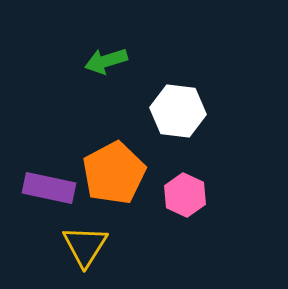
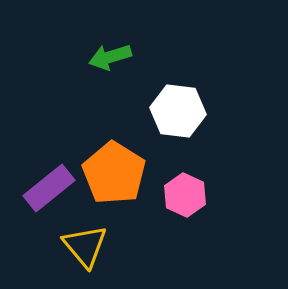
green arrow: moved 4 px right, 4 px up
orange pentagon: rotated 12 degrees counterclockwise
purple rectangle: rotated 51 degrees counterclockwise
yellow triangle: rotated 12 degrees counterclockwise
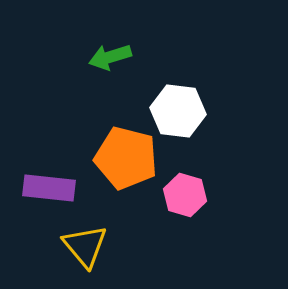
orange pentagon: moved 12 px right, 15 px up; rotated 18 degrees counterclockwise
purple rectangle: rotated 45 degrees clockwise
pink hexagon: rotated 9 degrees counterclockwise
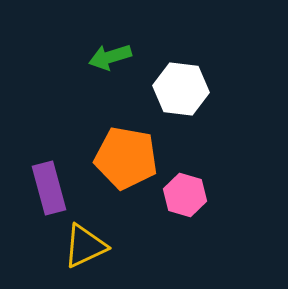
white hexagon: moved 3 px right, 22 px up
orange pentagon: rotated 4 degrees counterclockwise
purple rectangle: rotated 69 degrees clockwise
yellow triangle: rotated 45 degrees clockwise
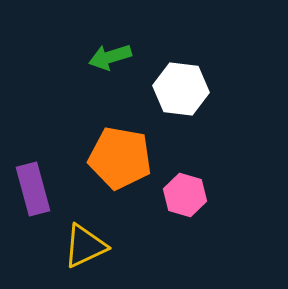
orange pentagon: moved 6 px left
purple rectangle: moved 16 px left, 1 px down
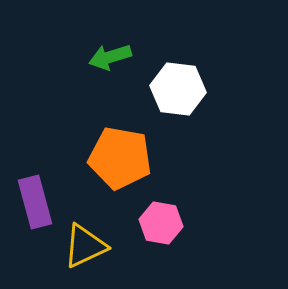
white hexagon: moved 3 px left
purple rectangle: moved 2 px right, 13 px down
pink hexagon: moved 24 px left, 28 px down; rotated 6 degrees counterclockwise
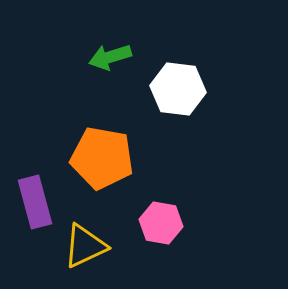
orange pentagon: moved 18 px left
